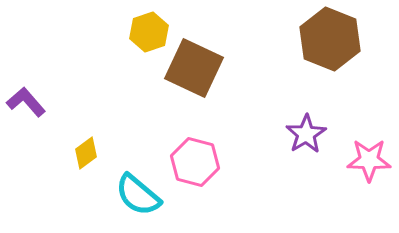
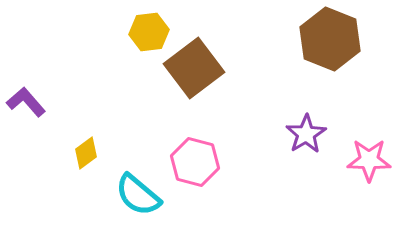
yellow hexagon: rotated 12 degrees clockwise
brown square: rotated 28 degrees clockwise
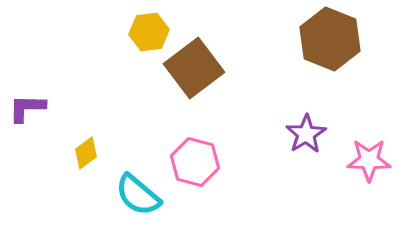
purple L-shape: moved 1 px right, 6 px down; rotated 48 degrees counterclockwise
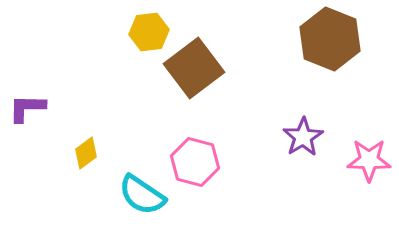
purple star: moved 3 px left, 3 px down
cyan semicircle: moved 4 px right; rotated 6 degrees counterclockwise
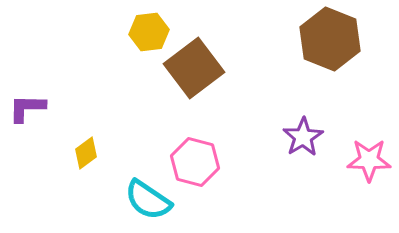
cyan semicircle: moved 6 px right, 5 px down
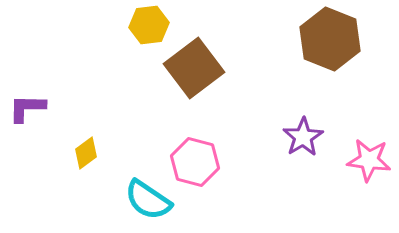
yellow hexagon: moved 7 px up
pink star: rotated 6 degrees clockwise
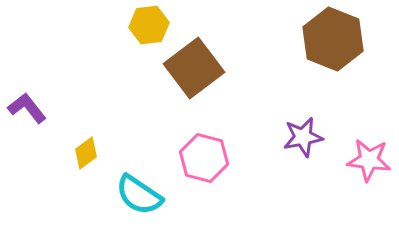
brown hexagon: moved 3 px right
purple L-shape: rotated 51 degrees clockwise
purple star: rotated 21 degrees clockwise
pink hexagon: moved 9 px right, 4 px up
cyan semicircle: moved 9 px left, 5 px up
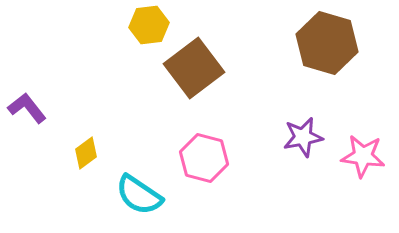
brown hexagon: moved 6 px left, 4 px down; rotated 6 degrees counterclockwise
pink star: moved 6 px left, 4 px up
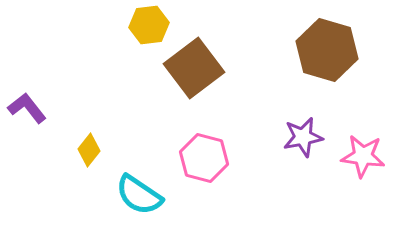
brown hexagon: moved 7 px down
yellow diamond: moved 3 px right, 3 px up; rotated 16 degrees counterclockwise
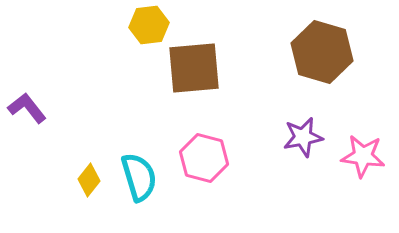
brown hexagon: moved 5 px left, 2 px down
brown square: rotated 32 degrees clockwise
yellow diamond: moved 30 px down
cyan semicircle: moved 18 px up; rotated 141 degrees counterclockwise
